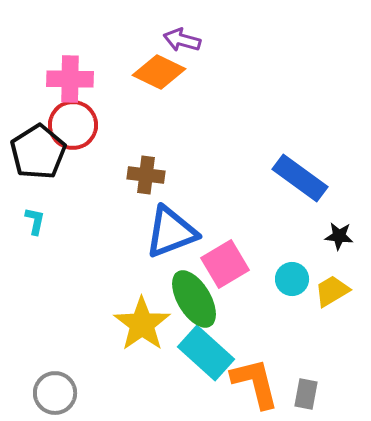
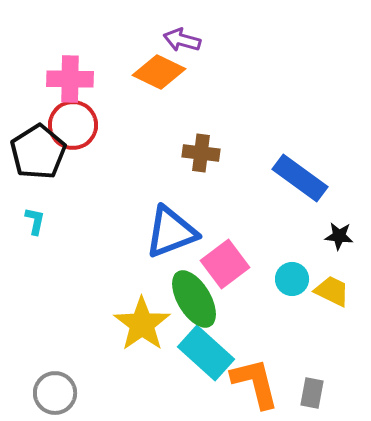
brown cross: moved 55 px right, 22 px up
pink square: rotated 6 degrees counterclockwise
yellow trapezoid: rotated 57 degrees clockwise
gray rectangle: moved 6 px right, 1 px up
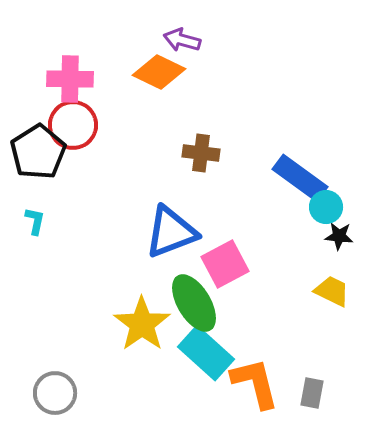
pink square: rotated 9 degrees clockwise
cyan circle: moved 34 px right, 72 px up
green ellipse: moved 4 px down
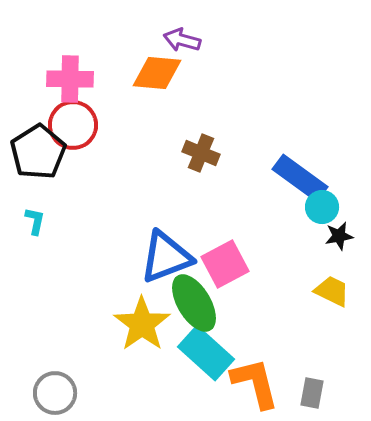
orange diamond: moved 2 px left, 1 px down; rotated 21 degrees counterclockwise
brown cross: rotated 15 degrees clockwise
cyan circle: moved 4 px left
blue triangle: moved 5 px left, 25 px down
black star: rotated 16 degrees counterclockwise
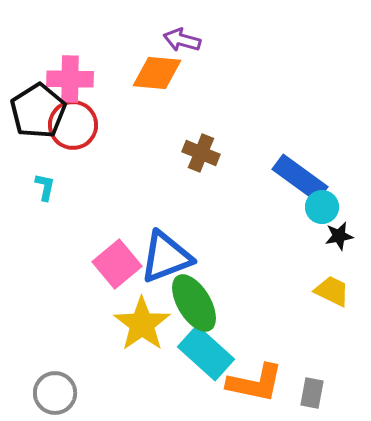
black pentagon: moved 41 px up
cyan L-shape: moved 10 px right, 34 px up
pink square: moved 108 px left; rotated 12 degrees counterclockwise
orange L-shape: rotated 116 degrees clockwise
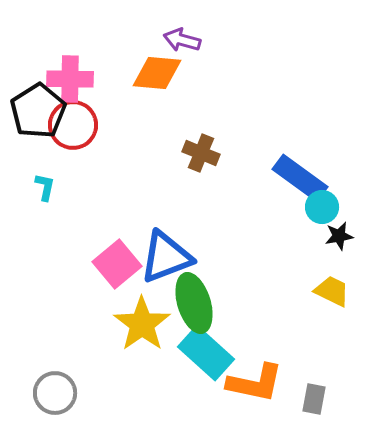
green ellipse: rotated 14 degrees clockwise
gray rectangle: moved 2 px right, 6 px down
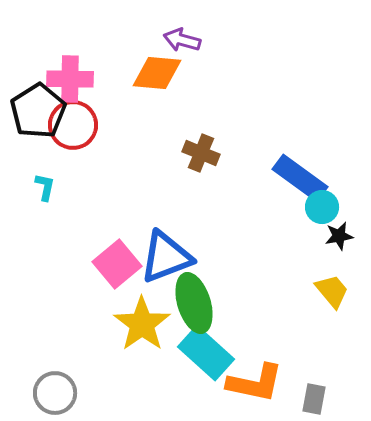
yellow trapezoid: rotated 24 degrees clockwise
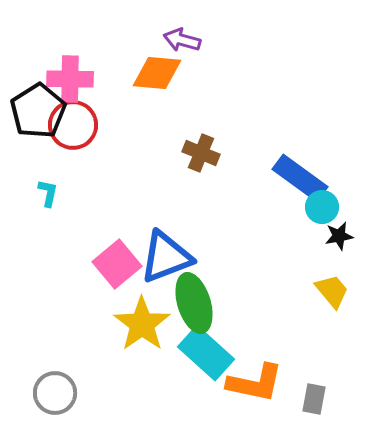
cyan L-shape: moved 3 px right, 6 px down
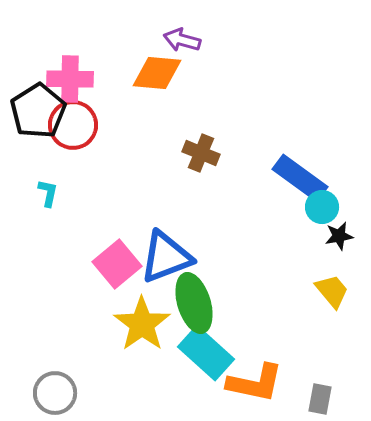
gray rectangle: moved 6 px right
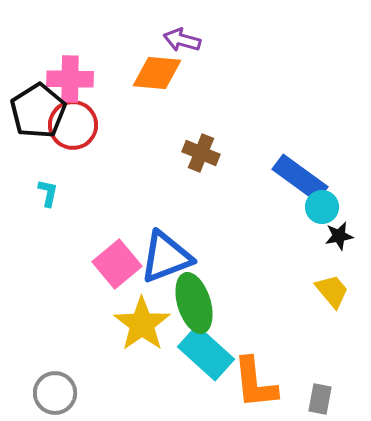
orange L-shape: rotated 72 degrees clockwise
